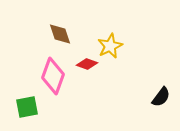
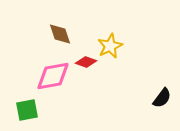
red diamond: moved 1 px left, 2 px up
pink diamond: rotated 60 degrees clockwise
black semicircle: moved 1 px right, 1 px down
green square: moved 3 px down
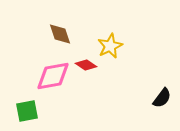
red diamond: moved 3 px down; rotated 15 degrees clockwise
green square: moved 1 px down
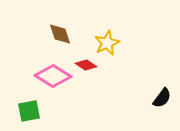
yellow star: moved 3 px left, 3 px up
pink diamond: rotated 42 degrees clockwise
green square: moved 2 px right
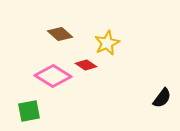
brown diamond: rotated 30 degrees counterclockwise
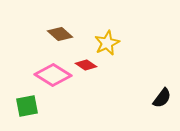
pink diamond: moved 1 px up
green square: moved 2 px left, 5 px up
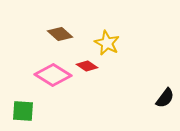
yellow star: rotated 20 degrees counterclockwise
red diamond: moved 1 px right, 1 px down
black semicircle: moved 3 px right
green square: moved 4 px left, 5 px down; rotated 15 degrees clockwise
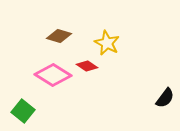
brown diamond: moved 1 px left, 2 px down; rotated 25 degrees counterclockwise
green square: rotated 35 degrees clockwise
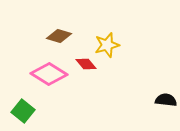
yellow star: moved 2 px down; rotated 30 degrees clockwise
red diamond: moved 1 px left, 2 px up; rotated 15 degrees clockwise
pink diamond: moved 4 px left, 1 px up
black semicircle: moved 1 px right, 2 px down; rotated 120 degrees counterclockwise
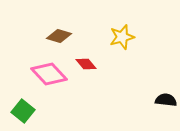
yellow star: moved 15 px right, 8 px up
pink diamond: rotated 15 degrees clockwise
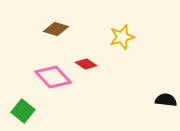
brown diamond: moved 3 px left, 7 px up
red diamond: rotated 15 degrees counterclockwise
pink diamond: moved 4 px right, 3 px down
